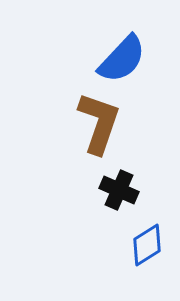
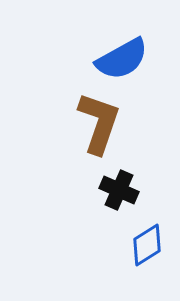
blue semicircle: rotated 18 degrees clockwise
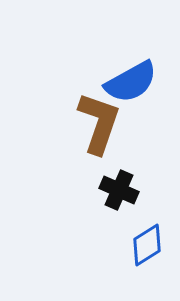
blue semicircle: moved 9 px right, 23 px down
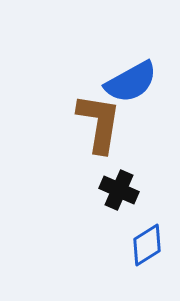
brown L-shape: rotated 10 degrees counterclockwise
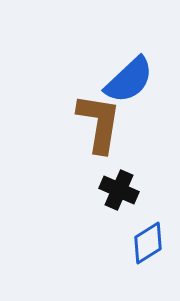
blue semicircle: moved 2 px left, 2 px up; rotated 14 degrees counterclockwise
blue diamond: moved 1 px right, 2 px up
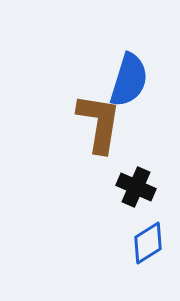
blue semicircle: rotated 30 degrees counterclockwise
black cross: moved 17 px right, 3 px up
